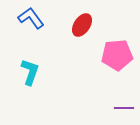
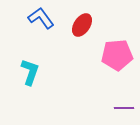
blue L-shape: moved 10 px right
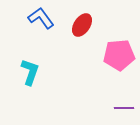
pink pentagon: moved 2 px right
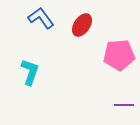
purple line: moved 3 px up
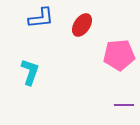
blue L-shape: rotated 120 degrees clockwise
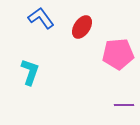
blue L-shape: rotated 120 degrees counterclockwise
red ellipse: moved 2 px down
pink pentagon: moved 1 px left, 1 px up
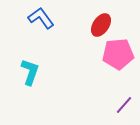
red ellipse: moved 19 px right, 2 px up
purple line: rotated 48 degrees counterclockwise
